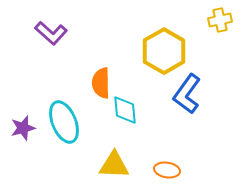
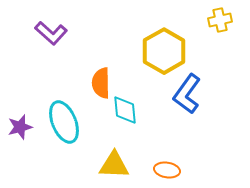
purple star: moved 3 px left, 1 px up
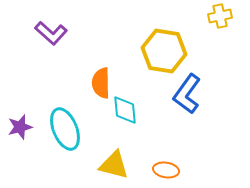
yellow cross: moved 4 px up
yellow hexagon: rotated 21 degrees counterclockwise
cyan ellipse: moved 1 px right, 7 px down
yellow triangle: rotated 12 degrees clockwise
orange ellipse: moved 1 px left
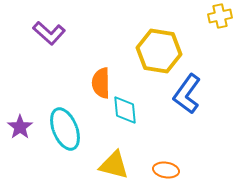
purple L-shape: moved 2 px left
yellow hexagon: moved 5 px left
purple star: rotated 20 degrees counterclockwise
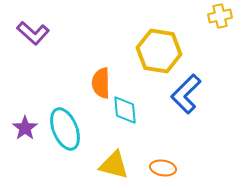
purple L-shape: moved 16 px left
blue L-shape: moved 1 px left; rotated 9 degrees clockwise
purple star: moved 5 px right, 1 px down
orange ellipse: moved 3 px left, 2 px up
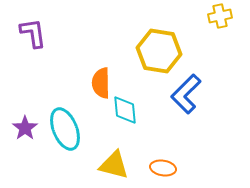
purple L-shape: rotated 140 degrees counterclockwise
